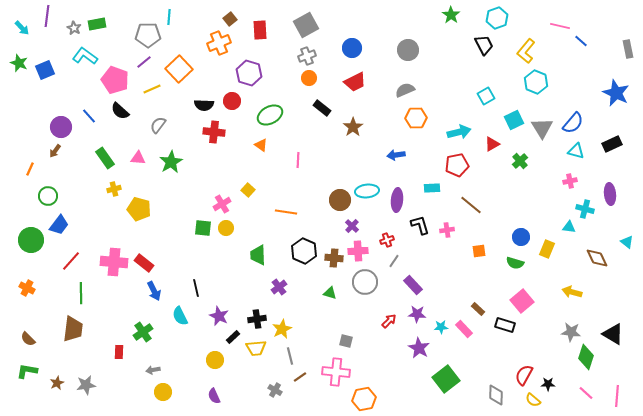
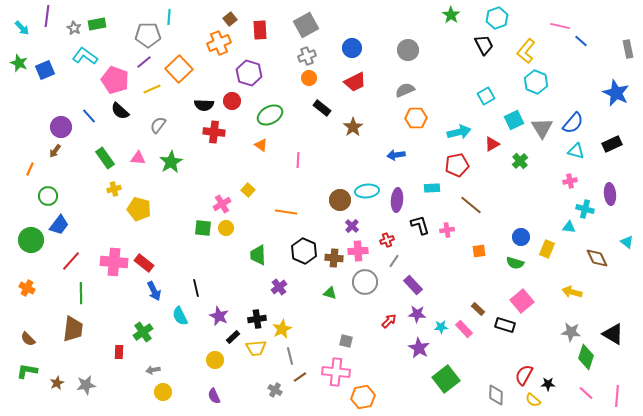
orange hexagon at (364, 399): moved 1 px left, 2 px up
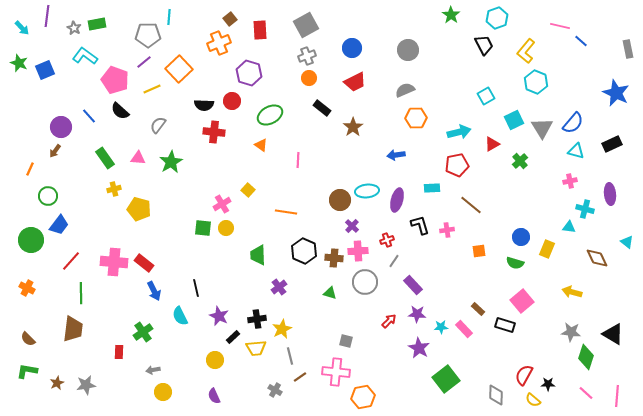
purple ellipse at (397, 200): rotated 10 degrees clockwise
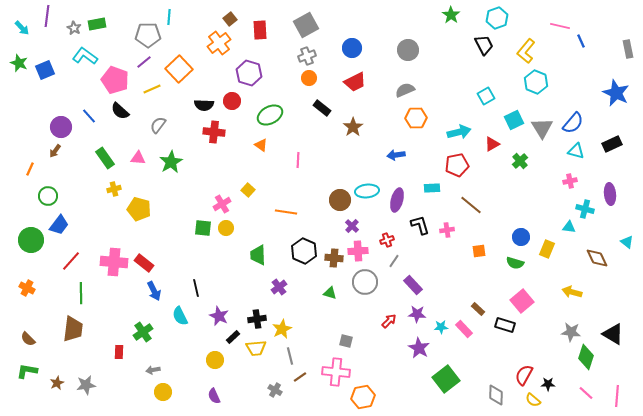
blue line at (581, 41): rotated 24 degrees clockwise
orange cross at (219, 43): rotated 15 degrees counterclockwise
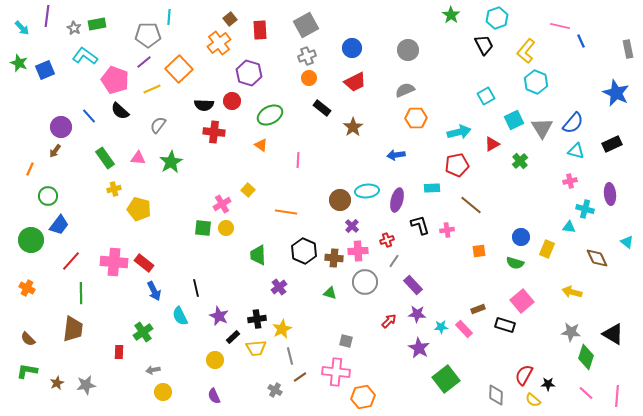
brown rectangle at (478, 309): rotated 64 degrees counterclockwise
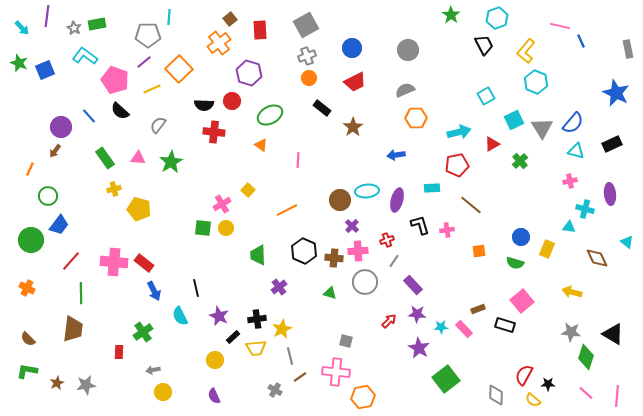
orange line at (286, 212): moved 1 px right, 2 px up; rotated 35 degrees counterclockwise
